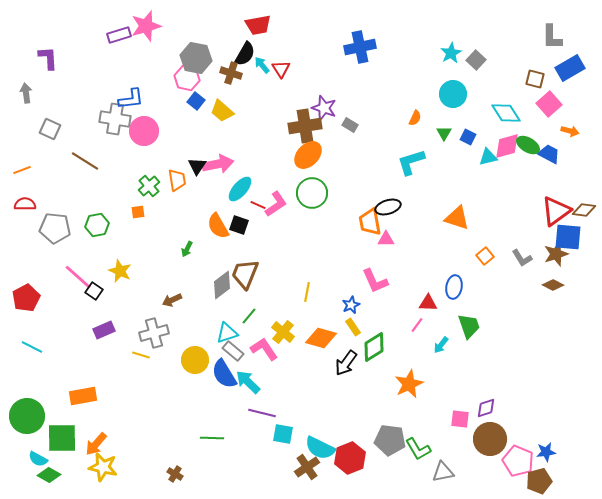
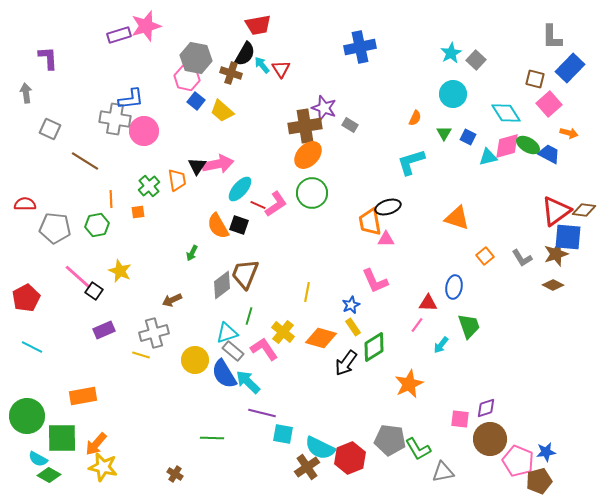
blue rectangle at (570, 68): rotated 16 degrees counterclockwise
orange arrow at (570, 131): moved 1 px left, 2 px down
orange line at (22, 170): moved 89 px right, 29 px down; rotated 72 degrees counterclockwise
green arrow at (187, 249): moved 5 px right, 4 px down
green line at (249, 316): rotated 24 degrees counterclockwise
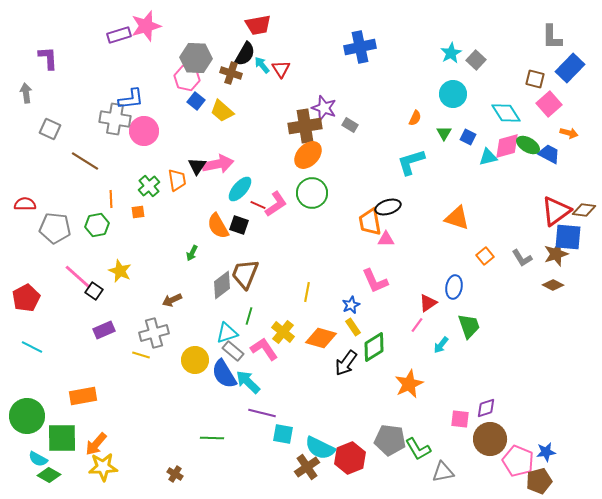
gray hexagon at (196, 58): rotated 8 degrees counterclockwise
red triangle at (428, 303): rotated 36 degrees counterclockwise
yellow star at (103, 467): rotated 16 degrees counterclockwise
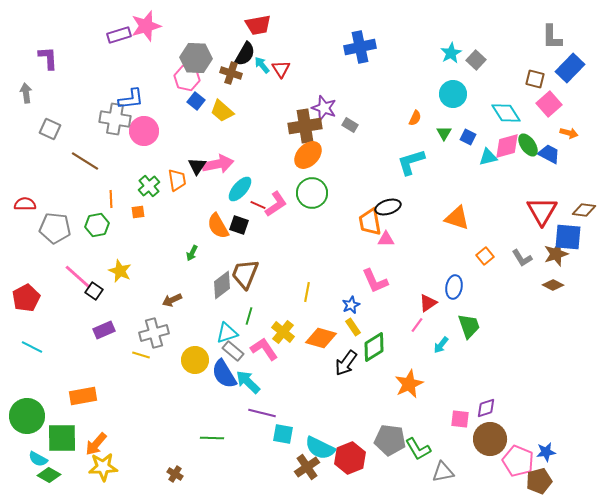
green ellipse at (528, 145): rotated 25 degrees clockwise
red triangle at (556, 211): moved 14 px left; rotated 24 degrees counterclockwise
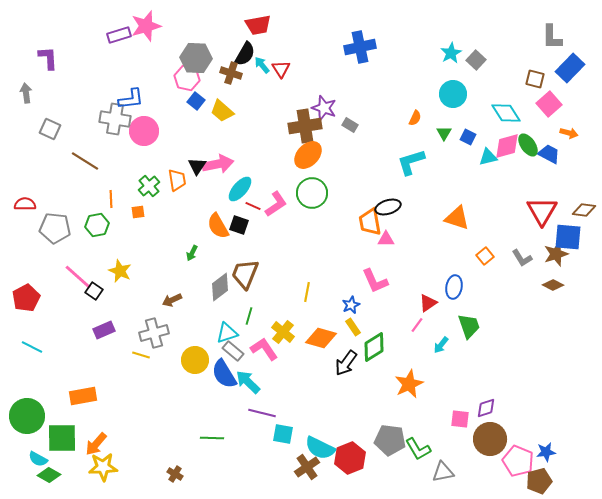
red line at (258, 205): moved 5 px left, 1 px down
gray diamond at (222, 285): moved 2 px left, 2 px down
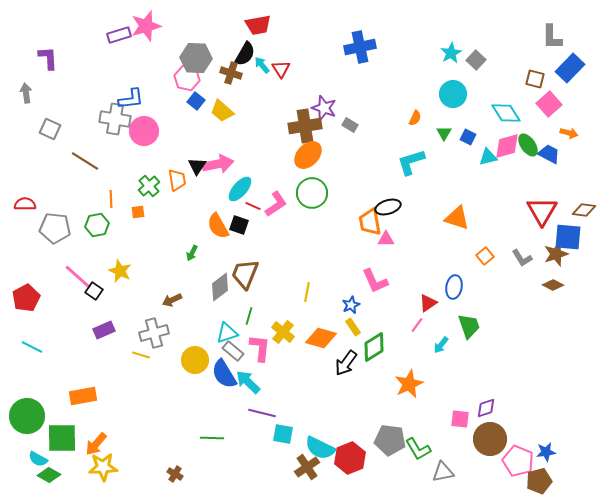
pink L-shape at (264, 349): moved 4 px left, 1 px up; rotated 40 degrees clockwise
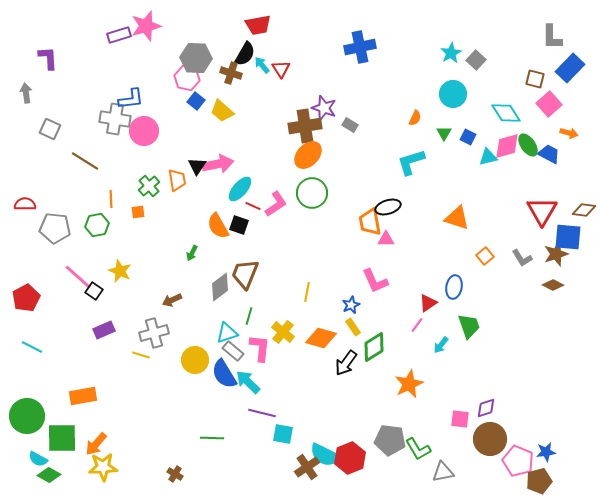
cyan semicircle at (320, 448): moved 5 px right, 7 px down
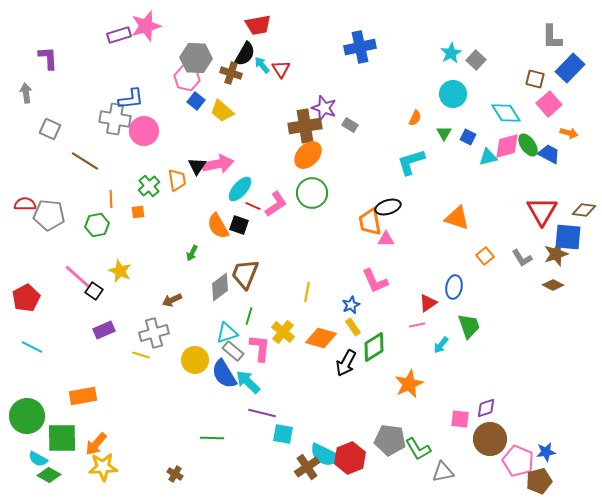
gray pentagon at (55, 228): moved 6 px left, 13 px up
pink line at (417, 325): rotated 42 degrees clockwise
black arrow at (346, 363): rotated 8 degrees counterclockwise
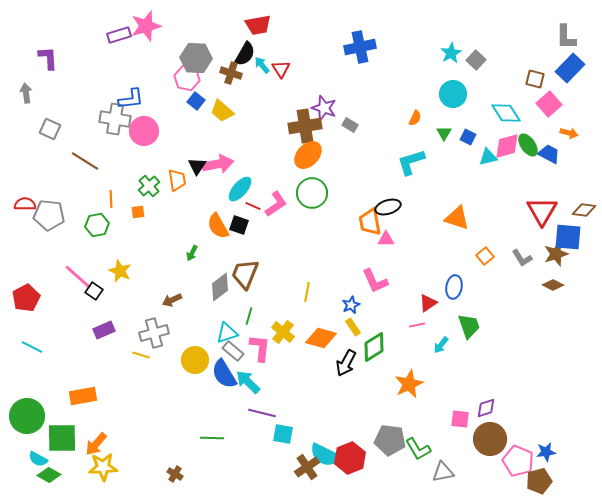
gray L-shape at (552, 37): moved 14 px right
